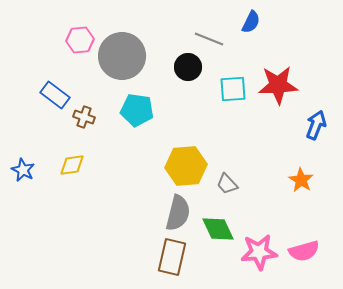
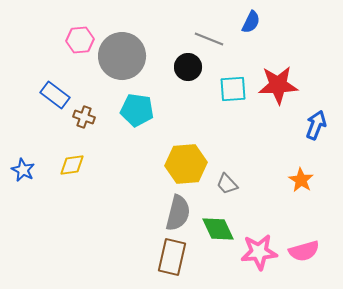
yellow hexagon: moved 2 px up
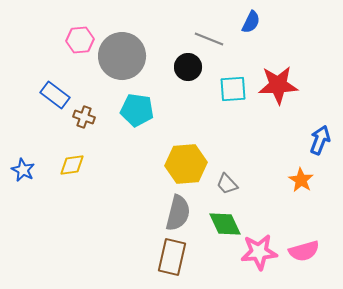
blue arrow: moved 4 px right, 15 px down
green diamond: moved 7 px right, 5 px up
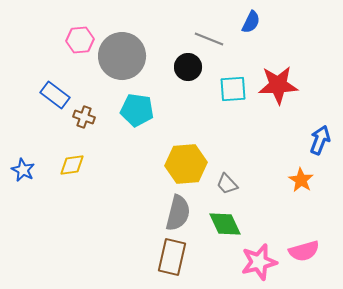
pink star: moved 10 px down; rotated 9 degrees counterclockwise
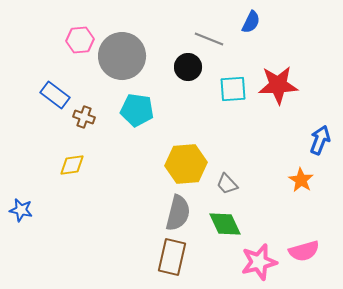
blue star: moved 2 px left, 40 px down; rotated 15 degrees counterclockwise
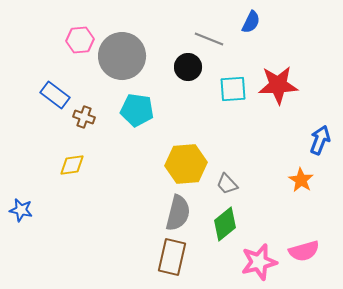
green diamond: rotated 76 degrees clockwise
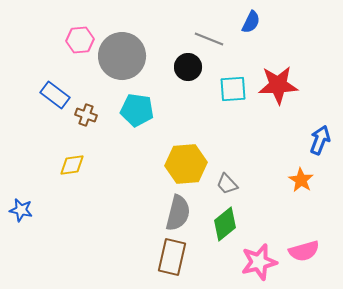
brown cross: moved 2 px right, 2 px up
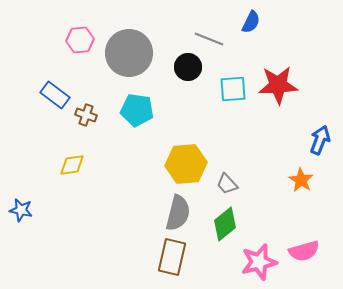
gray circle: moved 7 px right, 3 px up
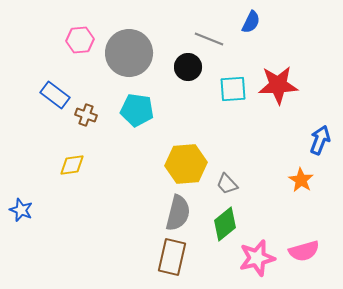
blue star: rotated 10 degrees clockwise
pink star: moved 2 px left, 4 px up
